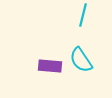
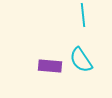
cyan line: rotated 20 degrees counterclockwise
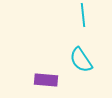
purple rectangle: moved 4 px left, 14 px down
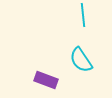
purple rectangle: rotated 15 degrees clockwise
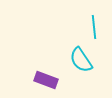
cyan line: moved 11 px right, 12 px down
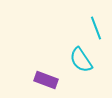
cyan line: moved 2 px right, 1 px down; rotated 15 degrees counterclockwise
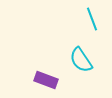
cyan line: moved 4 px left, 9 px up
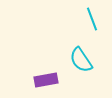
purple rectangle: rotated 30 degrees counterclockwise
